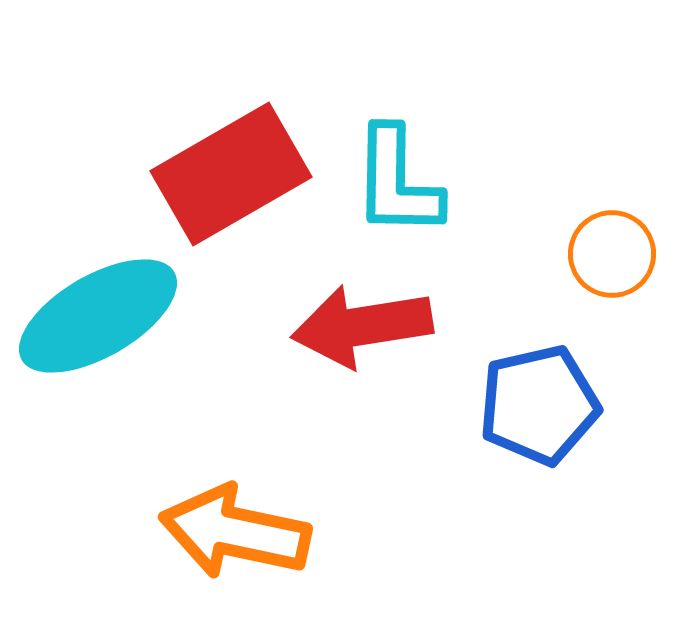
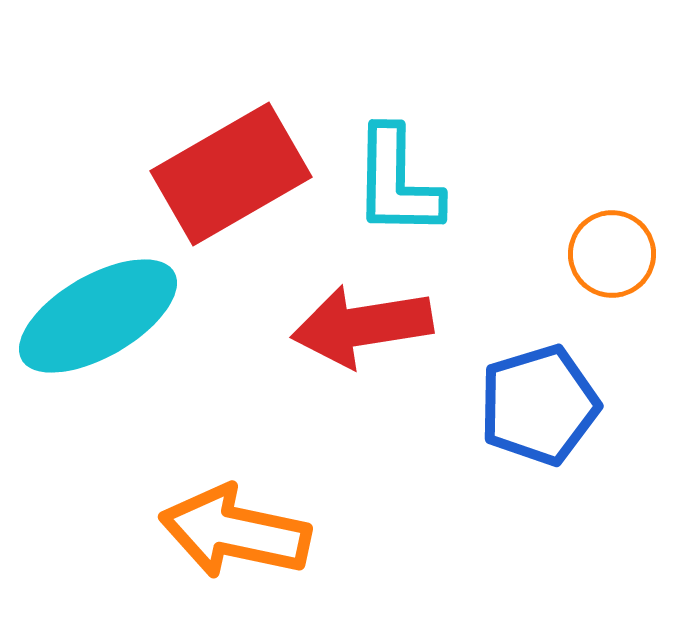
blue pentagon: rotated 4 degrees counterclockwise
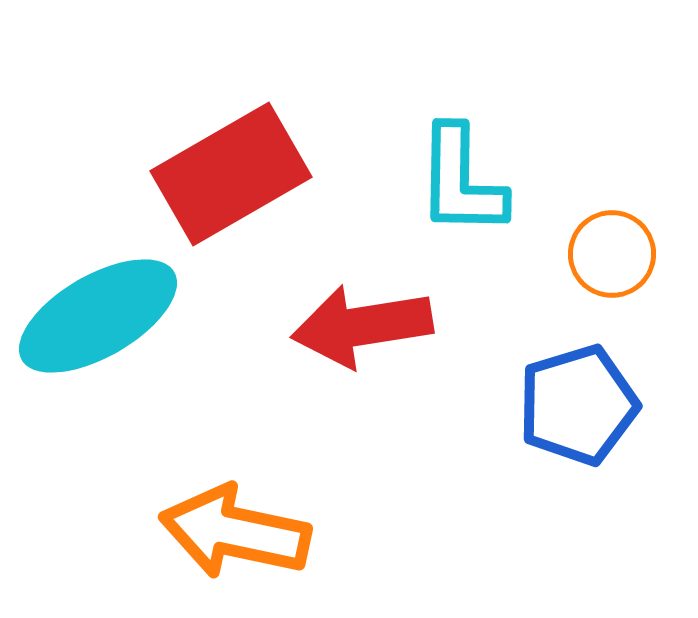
cyan L-shape: moved 64 px right, 1 px up
blue pentagon: moved 39 px right
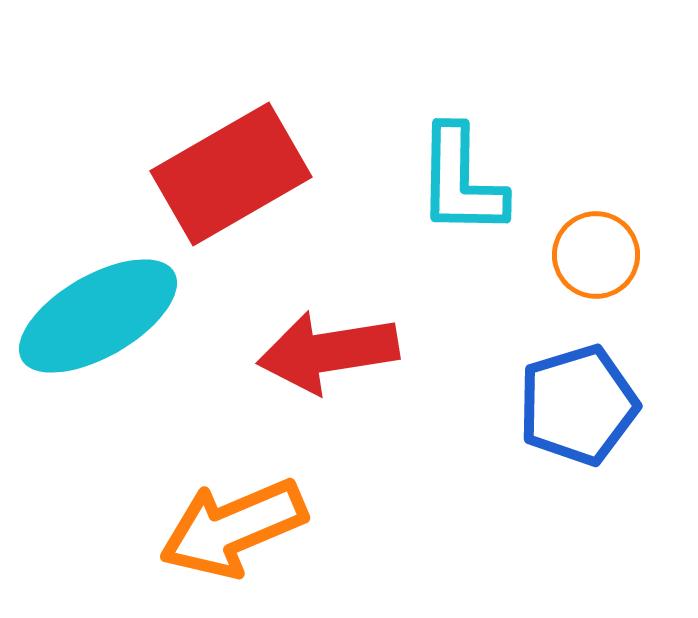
orange circle: moved 16 px left, 1 px down
red arrow: moved 34 px left, 26 px down
orange arrow: moved 2 px left, 4 px up; rotated 35 degrees counterclockwise
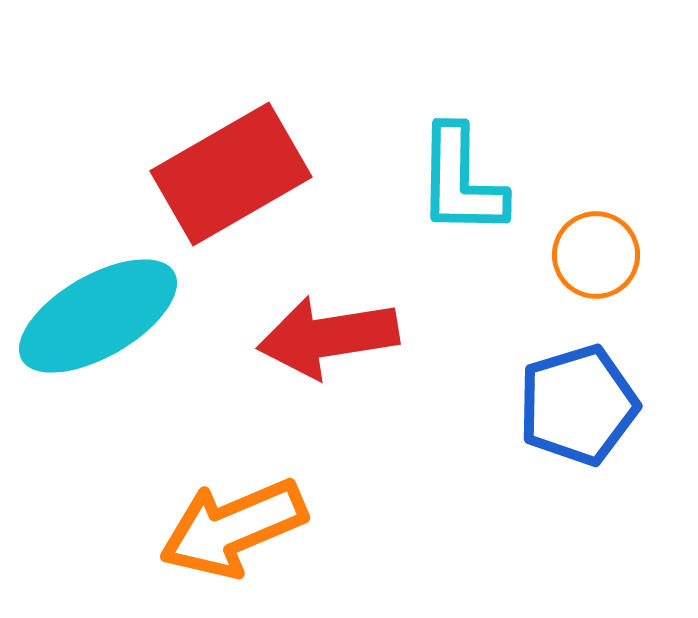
red arrow: moved 15 px up
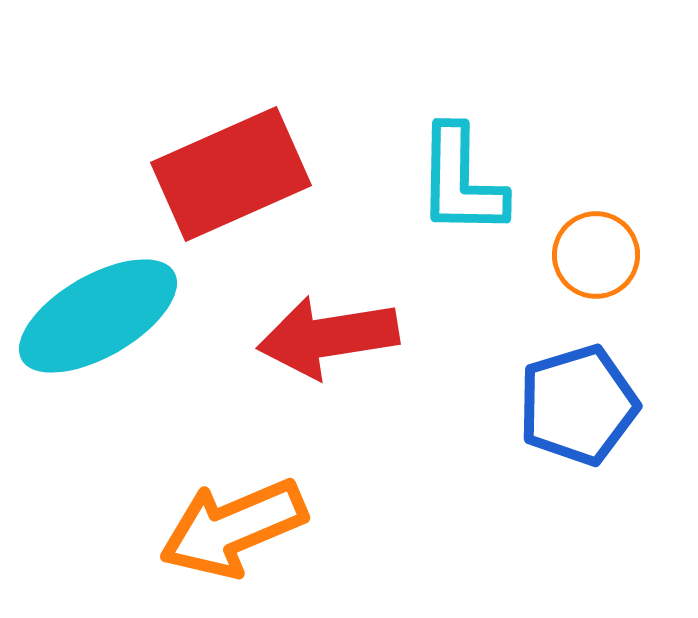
red rectangle: rotated 6 degrees clockwise
